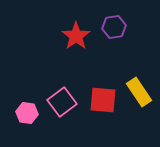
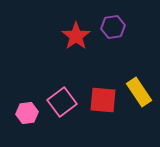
purple hexagon: moved 1 px left
pink hexagon: rotated 15 degrees counterclockwise
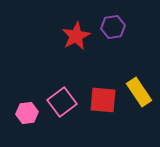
red star: rotated 8 degrees clockwise
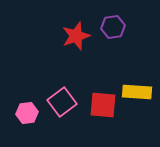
red star: rotated 8 degrees clockwise
yellow rectangle: moved 2 px left; rotated 52 degrees counterclockwise
red square: moved 5 px down
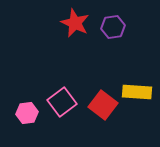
red star: moved 1 px left, 13 px up; rotated 28 degrees counterclockwise
red square: rotated 32 degrees clockwise
